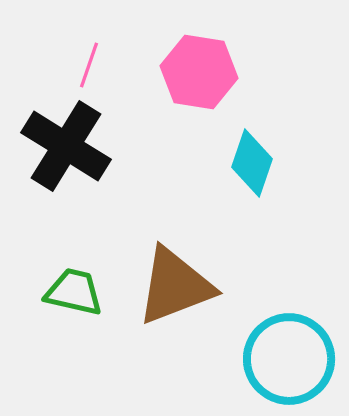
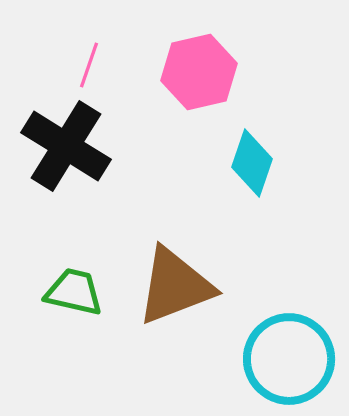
pink hexagon: rotated 22 degrees counterclockwise
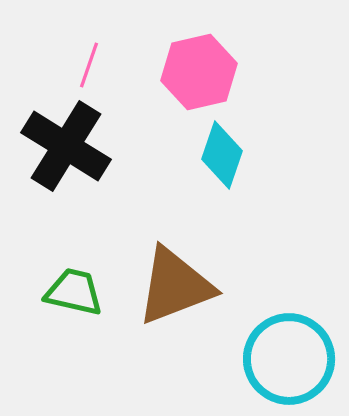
cyan diamond: moved 30 px left, 8 px up
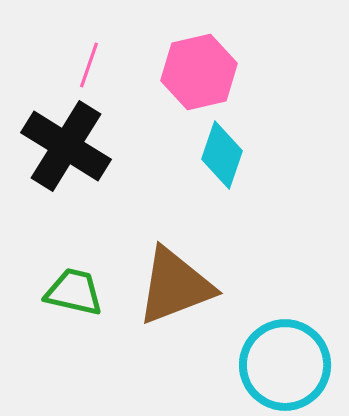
cyan circle: moved 4 px left, 6 px down
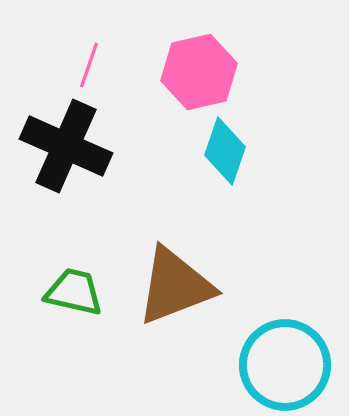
black cross: rotated 8 degrees counterclockwise
cyan diamond: moved 3 px right, 4 px up
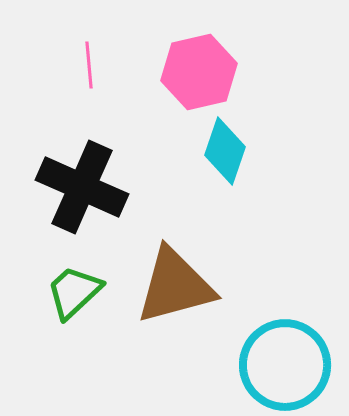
pink line: rotated 24 degrees counterclockwise
black cross: moved 16 px right, 41 px down
brown triangle: rotated 6 degrees clockwise
green trapezoid: rotated 56 degrees counterclockwise
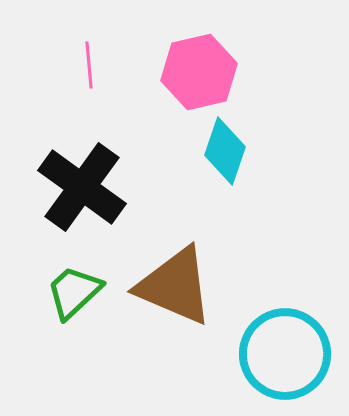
black cross: rotated 12 degrees clockwise
brown triangle: rotated 38 degrees clockwise
cyan circle: moved 11 px up
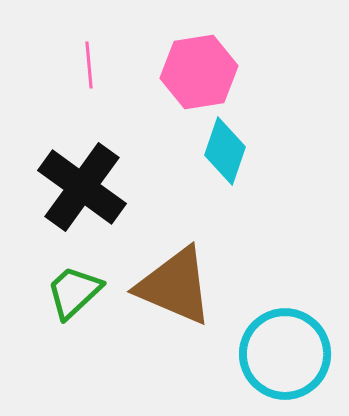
pink hexagon: rotated 4 degrees clockwise
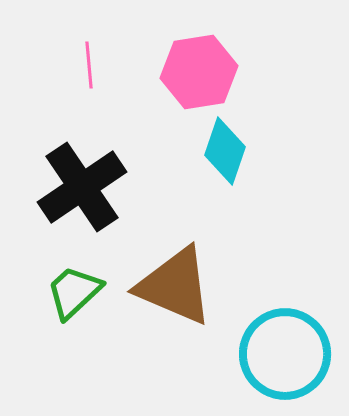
black cross: rotated 20 degrees clockwise
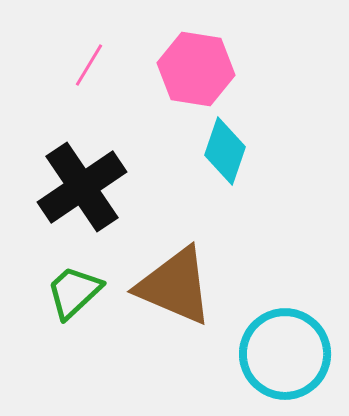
pink line: rotated 36 degrees clockwise
pink hexagon: moved 3 px left, 3 px up; rotated 18 degrees clockwise
